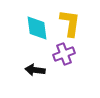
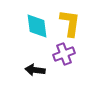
cyan diamond: moved 2 px up
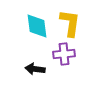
purple cross: rotated 15 degrees clockwise
black arrow: moved 1 px up
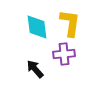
cyan diamond: moved 1 px down
black arrow: rotated 42 degrees clockwise
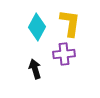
cyan diamond: rotated 36 degrees clockwise
black arrow: rotated 24 degrees clockwise
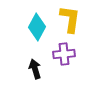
yellow L-shape: moved 4 px up
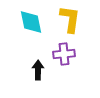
cyan diamond: moved 6 px left, 5 px up; rotated 40 degrees counterclockwise
black arrow: moved 3 px right, 1 px down; rotated 18 degrees clockwise
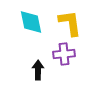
yellow L-shape: moved 4 px down; rotated 16 degrees counterclockwise
